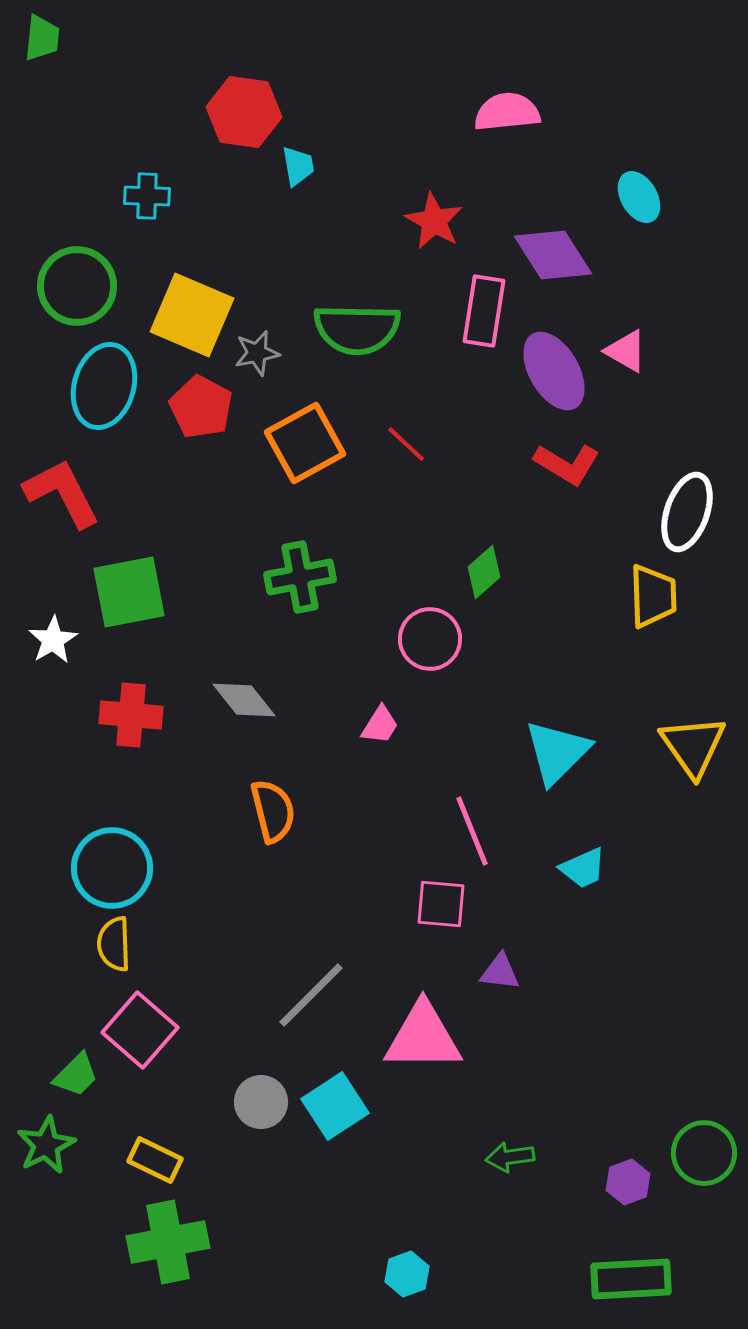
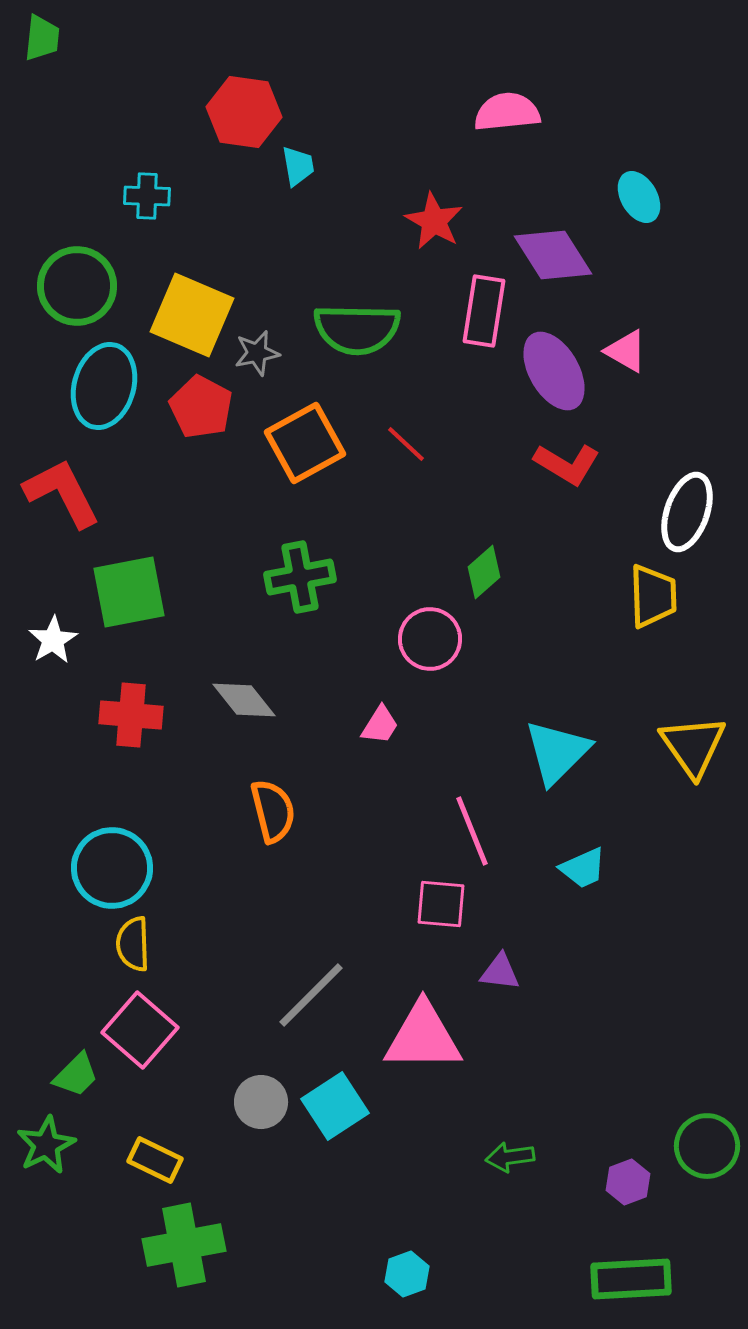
yellow semicircle at (114, 944): moved 19 px right
green circle at (704, 1153): moved 3 px right, 7 px up
green cross at (168, 1242): moved 16 px right, 3 px down
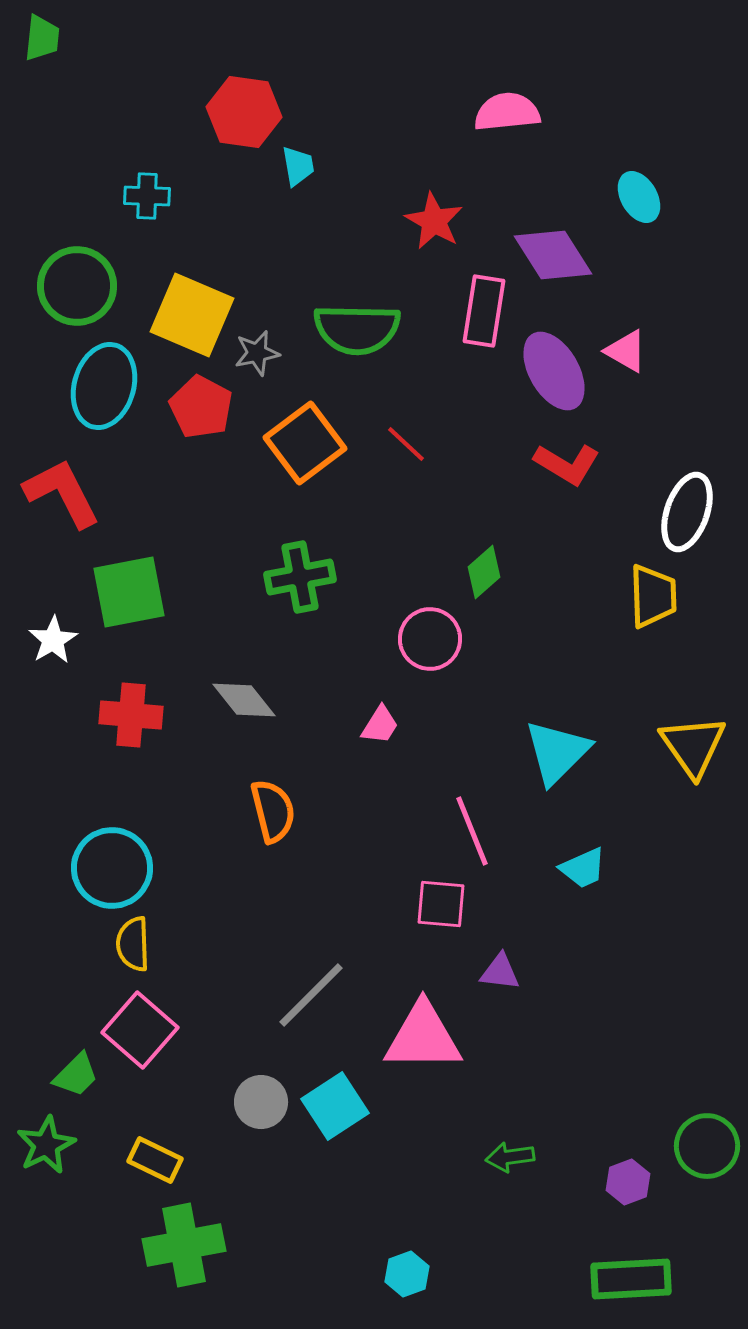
orange square at (305, 443): rotated 8 degrees counterclockwise
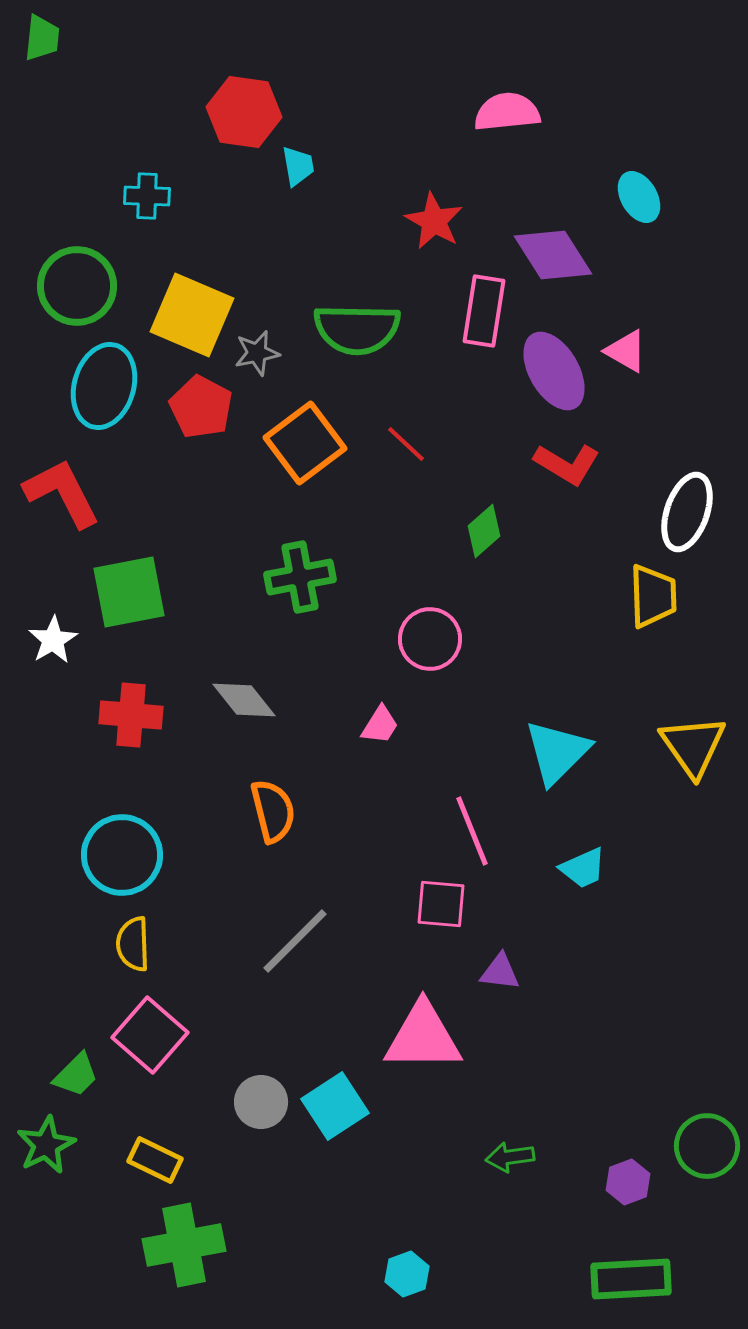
green diamond at (484, 572): moved 41 px up
cyan circle at (112, 868): moved 10 px right, 13 px up
gray line at (311, 995): moved 16 px left, 54 px up
pink square at (140, 1030): moved 10 px right, 5 px down
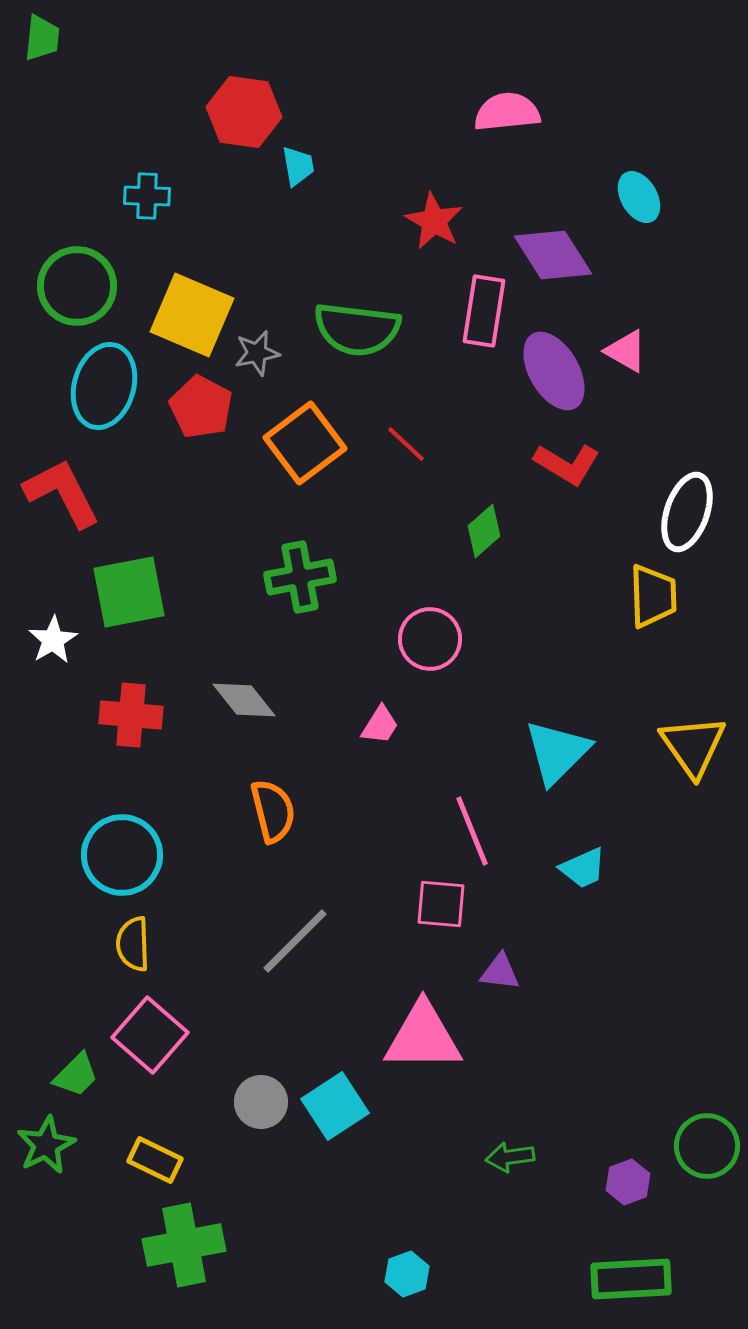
green semicircle at (357, 329): rotated 6 degrees clockwise
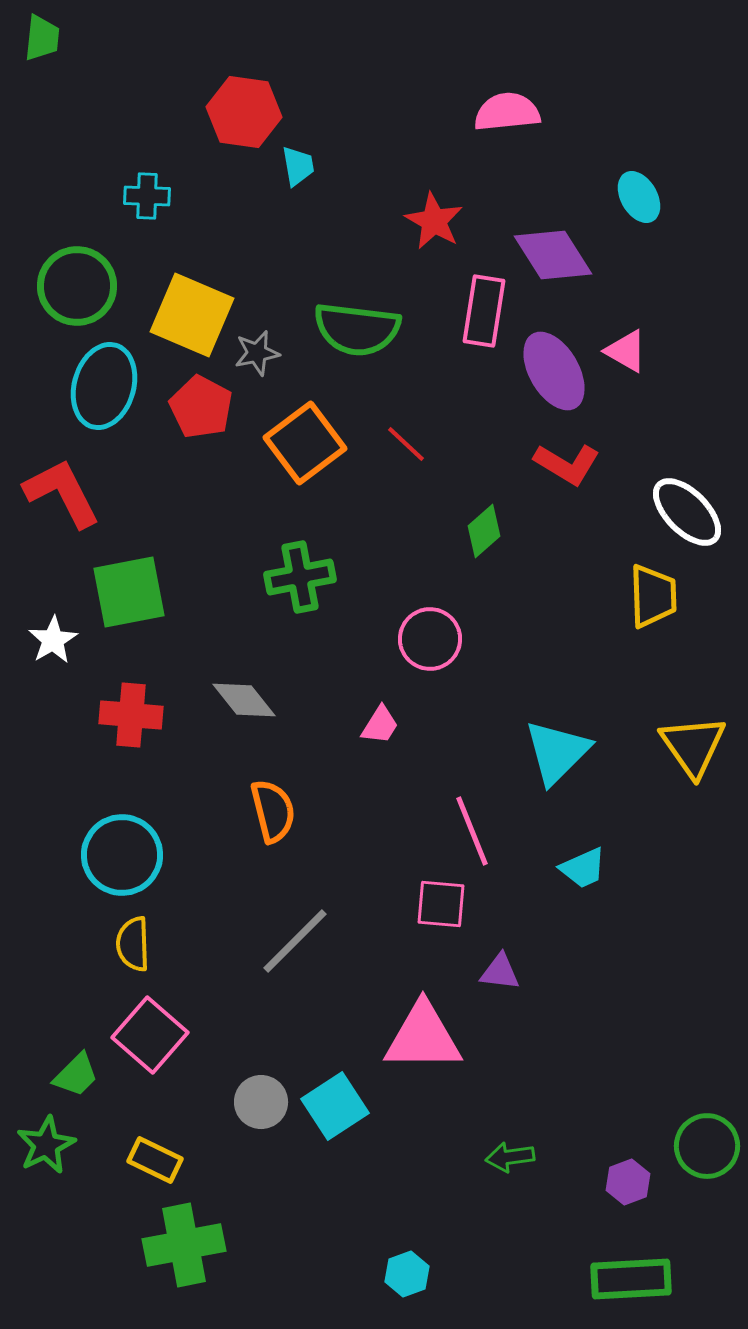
white ellipse at (687, 512): rotated 64 degrees counterclockwise
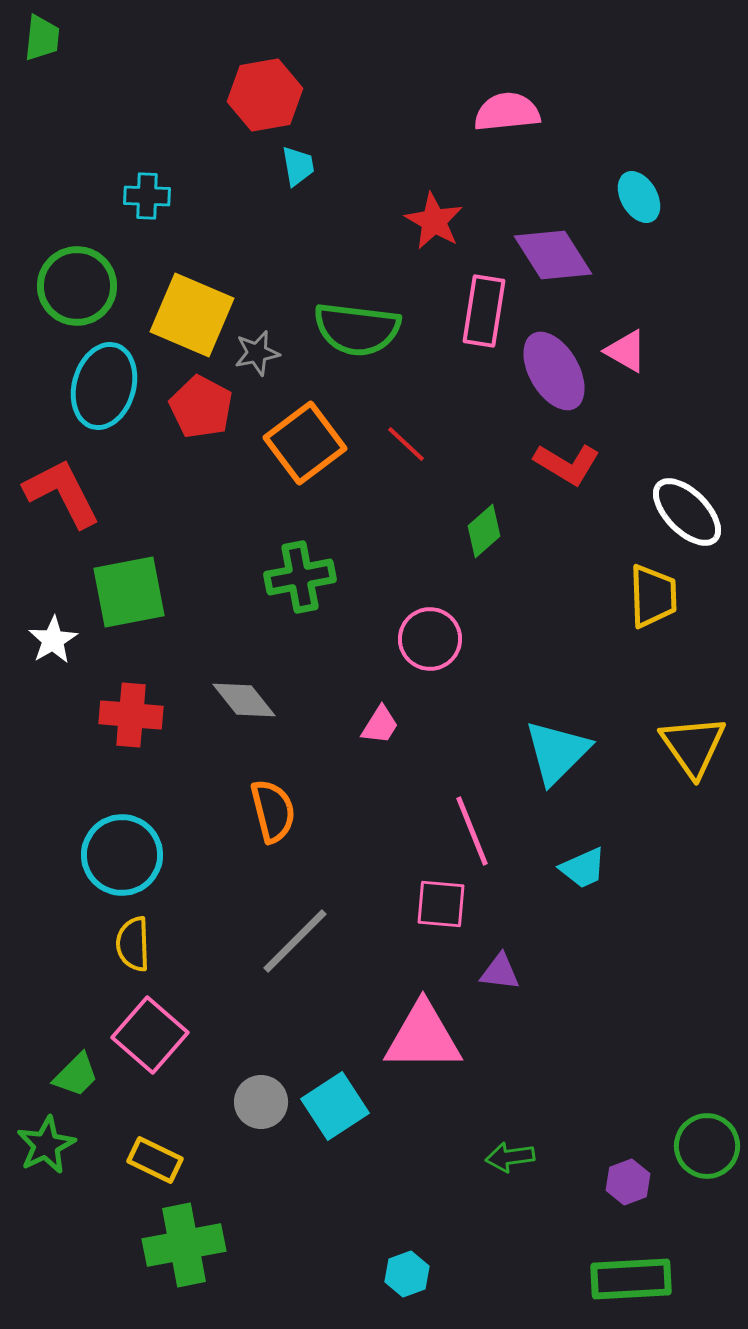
red hexagon at (244, 112): moved 21 px right, 17 px up; rotated 18 degrees counterclockwise
